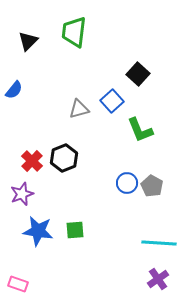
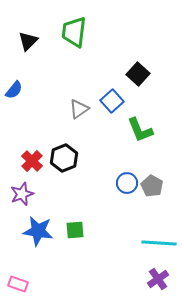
gray triangle: rotated 20 degrees counterclockwise
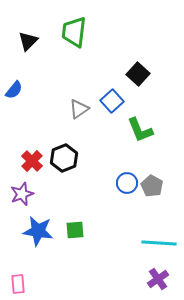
pink rectangle: rotated 66 degrees clockwise
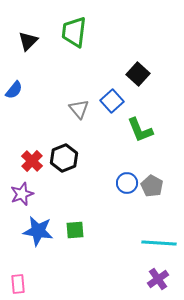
gray triangle: rotated 35 degrees counterclockwise
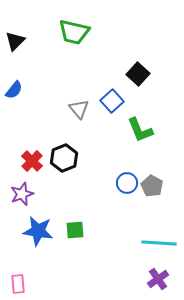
green trapezoid: rotated 84 degrees counterclockwise
black triangle: moved 13 px left
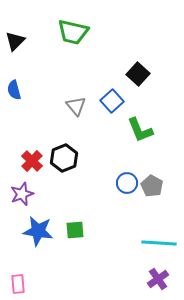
green trapezoid: moved 1 px left
blue semicircle: rotated 126 degrees clockwise
gray triangle: moved 3 px left, 3 px up
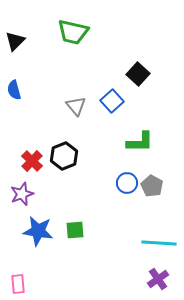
green L-shape: moved 12 px down; rotated 68 degrees counterclockwise
black hexagon: moved 2 px up
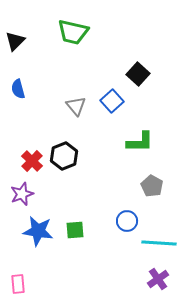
blue semicircle: moved 4 px right, 1 px up
blue circle: moved 38 px down
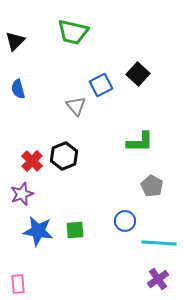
blue square: moved 11 px left, 16 px up; rotated 15 degrees clockwise
blue circle: moved 2 px left
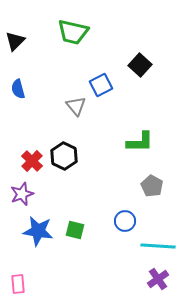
black square: moved 2 px right, 9 px up
black hexagon: rotated 12 degrees counterclockwise
green square: rotated 18 degrees clockwise
cyan line: moved 1 px left, 3 px down
